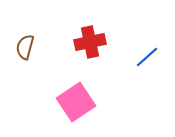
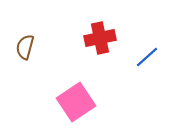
red cross: moved 10 px right, 4 px up
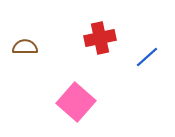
brown semicircle: rotated 75 degrees clockwise
pink square: rotated 15 degrees counterclockwise
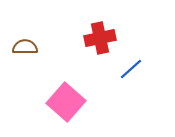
blue line: moved 16 px left, 12 px down
pink square: moved 10 px left
